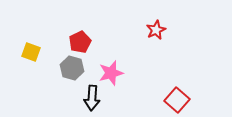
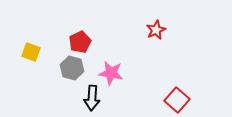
pink star: rotated 25 degrees clockwise
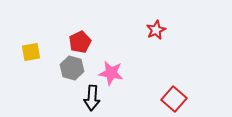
yellow square: rotated 30 degrees counterclockwise
red square: moved 3 px left, 1 px up
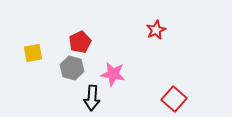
yellow square: moved 2 px right, 1 px down
pink star: moved 2 px right, 1 px down
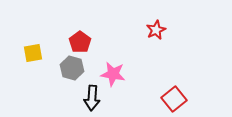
red pentagon: rotated 10 degrees counterclockwise
red square: rotated 10 degrees clockwise
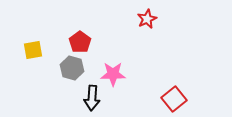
red star: moved 9 px left, 11 px up
yellow square: moved 3 px up
pink star: rotated 10 degrees counterclockwise
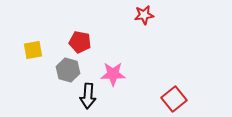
red star: moved 3 px left, 4 px up; rotated 18 degrees clockwise
red pentagon: rotated 25 degrees counterclockwise
gray hexagon: moved 4 px left, 2 px down
black arrow: moved 4 px left, 2 px up
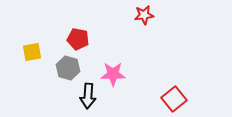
red pentagon: moved 2 px left, 3 px up
yellow square: moved 1 px left, 2 px down
gray hexagon: moved 2 px up
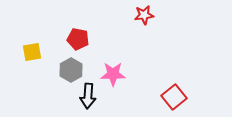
gray hexagon: moved 3 px right, 2 px down; rotated 15 degrees clockwise
red square: moved 2 px up
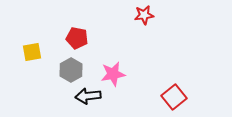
red pentagon: moved 1 px left, 1 px up
pink star: rotated 10 degrees counterclockwise
black arrow: rotated 80 degrees clockwise
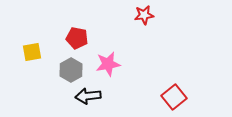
pink star: moved 5 px left, 10 px up
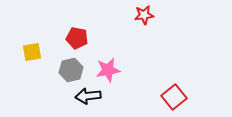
pink star: moved 6 px down
gray hexagon: rotated 15 degrees clockwise
